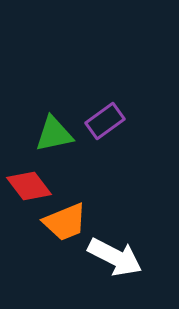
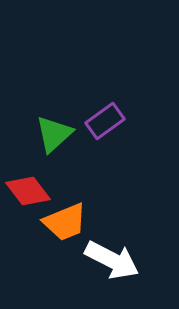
green triangle: rotated 30 degrees counterclockwise
red diamond: moved 1 px left, 5 px down
white arrow: moved 3 px left, 3 px down
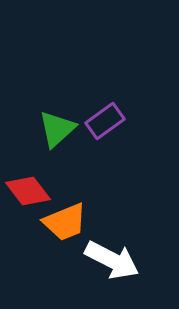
green triangle: moved 3 px right, 5 px up
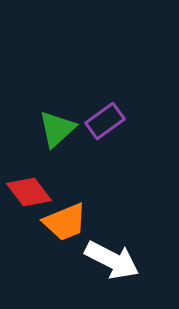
red diamond: moved 1 px right, 1 px down
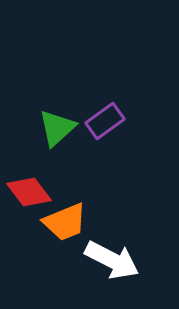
green triangle: moved 1 px up
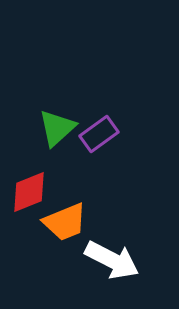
purple rectangle: moved 6 px left, 13 px down
red diamond: rotated 75 degrees counterclockwise
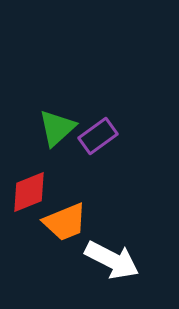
purple rectangle: moved 1 px left, 2 px down
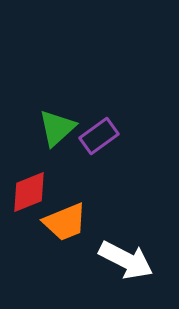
purple rectangle: moved 1 px right
white arrow: moved 14 px right
